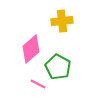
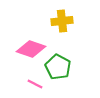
pink diamond: rotated 60 degrees clockwise
pink line: moved 3 px left
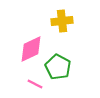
pink diamond: rotated 44 degrees counterclockwise
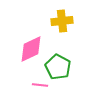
pink line: moved 5 px right, 1 px down; rotated 21 degrees counterclockwise
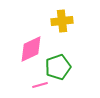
green pentagon: rotated 25 degrees clockwise
pink line: rotated 21 degrees counterclockwise
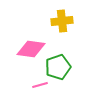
pink diamond: rotated 32 degrees clockwise
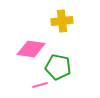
green pentagon: rotated 30 degrees clockwise
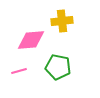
pink diamond: moved 9 px up; rotated 12 degrees counterclockwise
pink line: moved 21 px left, 14 px up
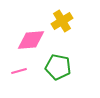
yellow cross: rotated 25 degrees counterclockwise
